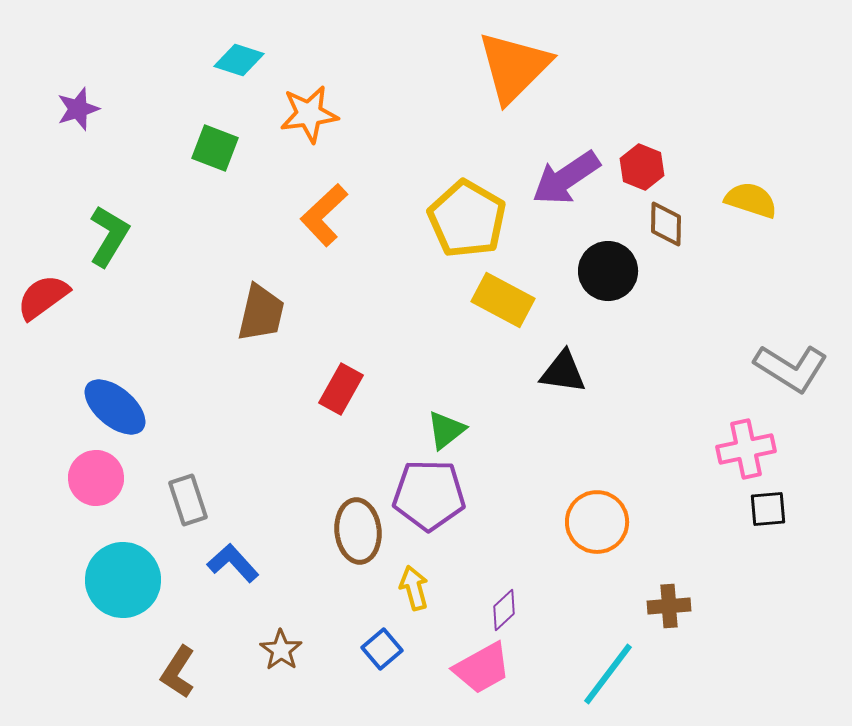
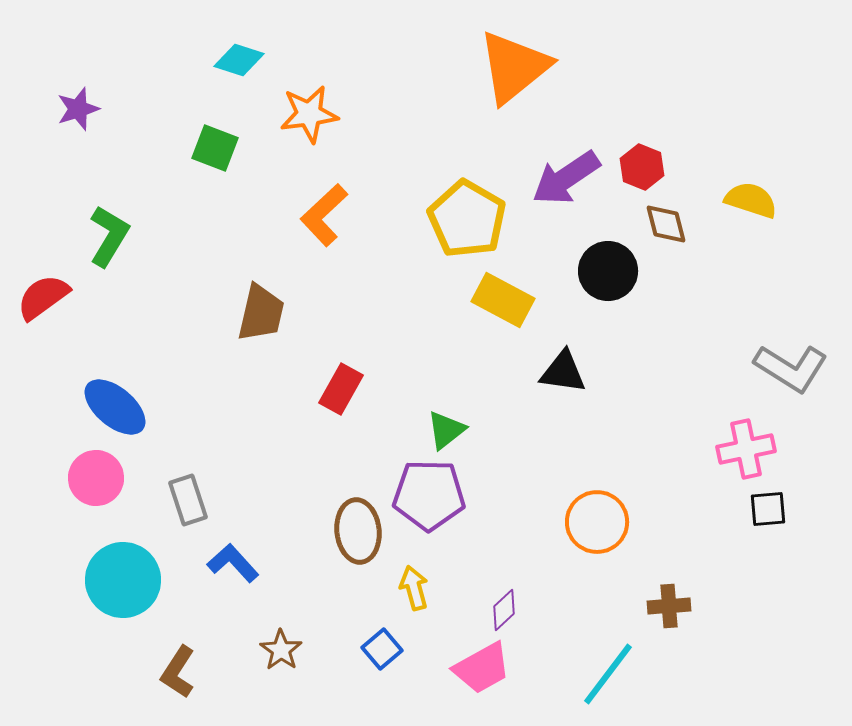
orange triangle: rotated 6 degrees clockwise
brown diamond: rotated 15 degrees counterclockwise
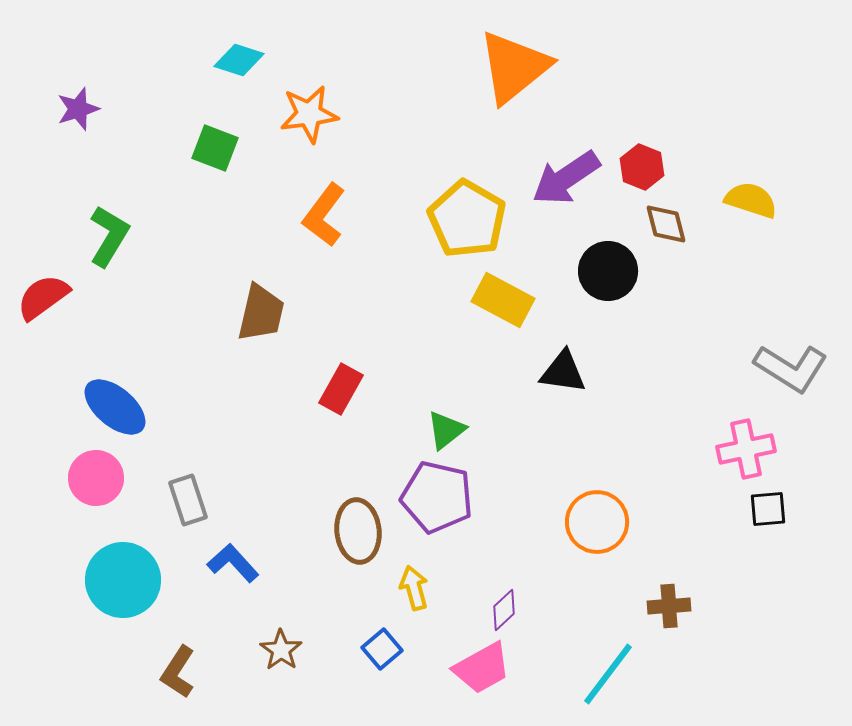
orange L-shape: rotated 10 degrees counterclockwise
purple pentagon: moved 8 px right, 2 px down; rotated 12 degrees clockwise
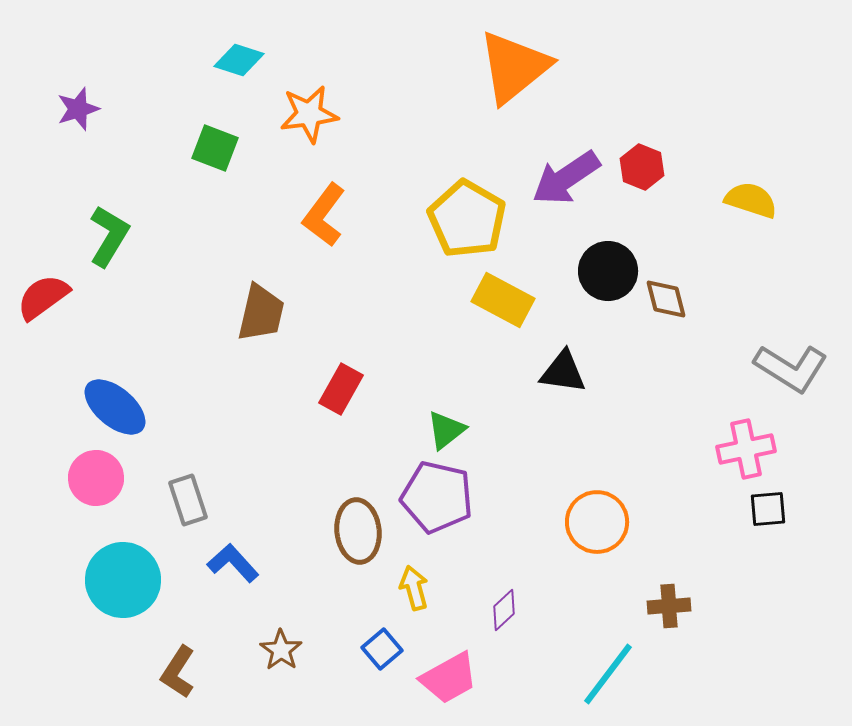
brown diamond: moved 75 px down
pink trapezoid: moved 33 px left, 10 px down
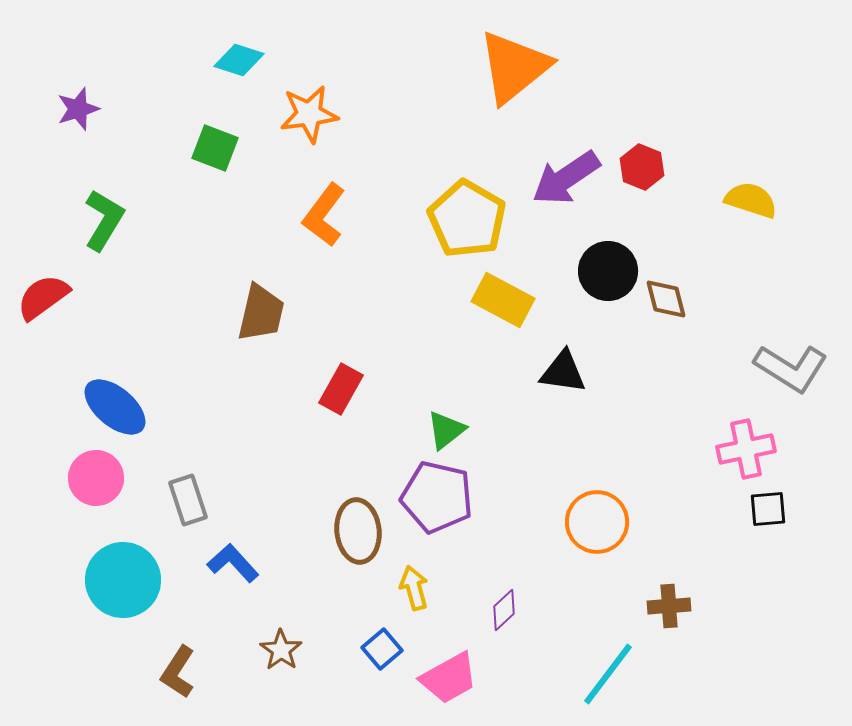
green L-shape: moved 5 px left, 16 px up
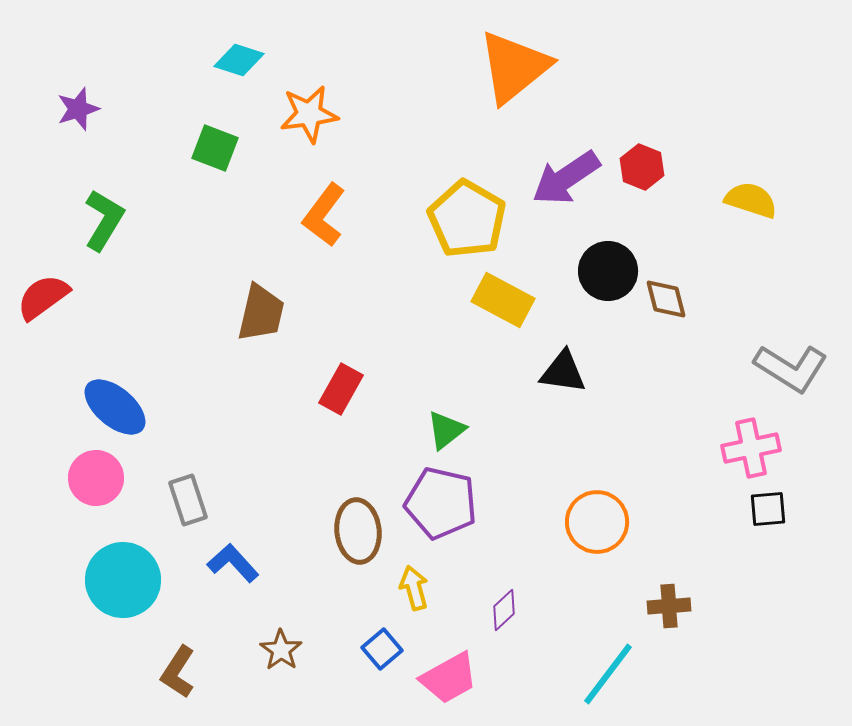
pink cross: moved 5 px right, 1 px up
purple pentagon: moved 4 px right, 6 px down
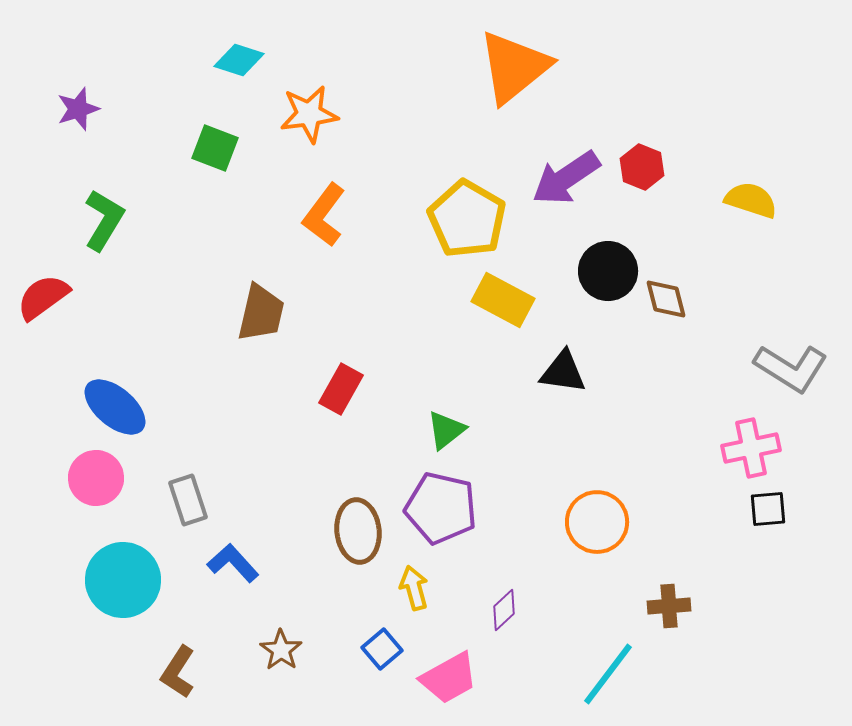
purple pentagon: moved 5 px down
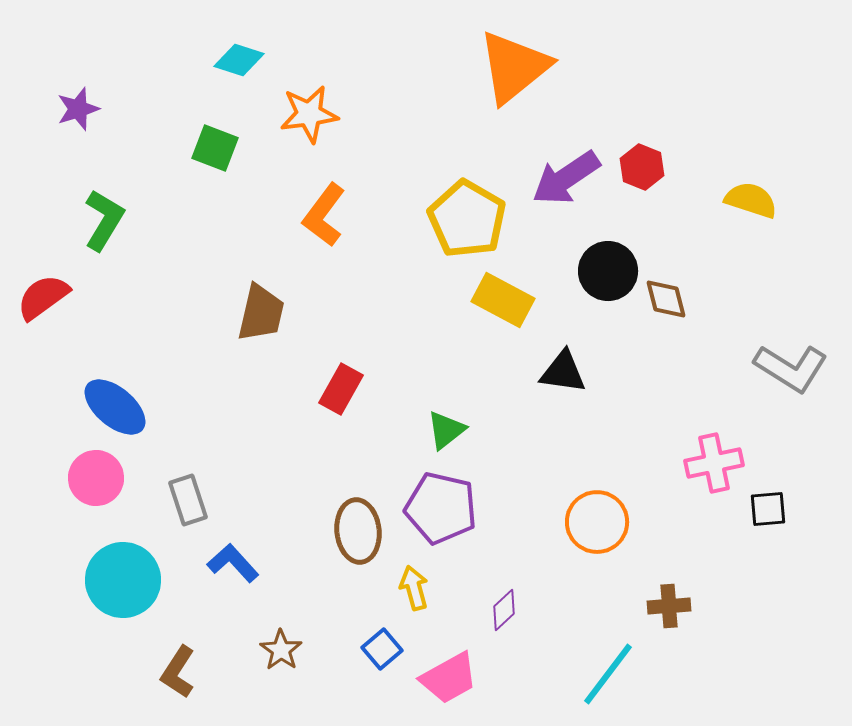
pink cross: moved 37 px left, 15 px down
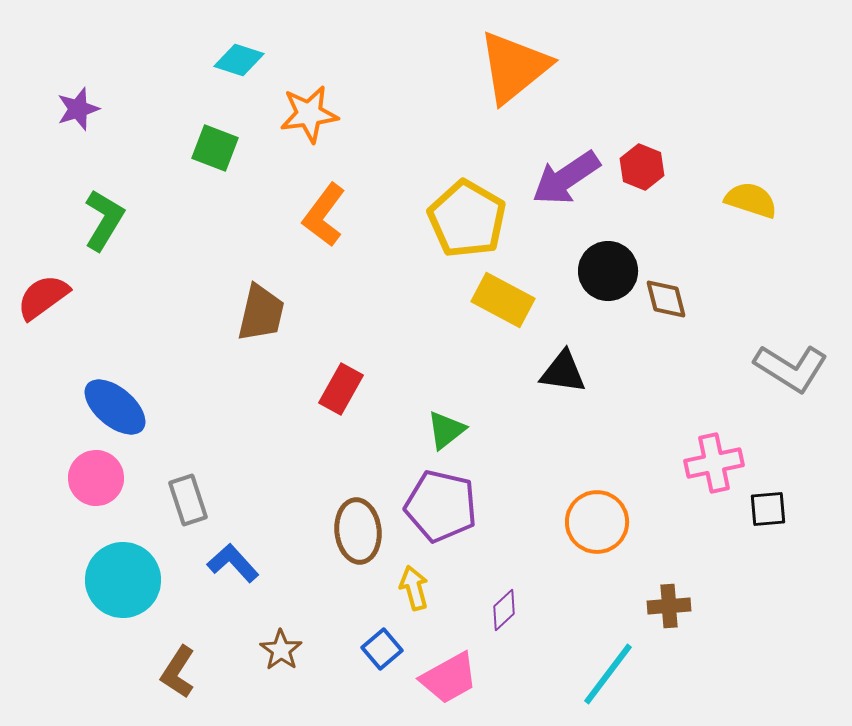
purple pentagon: moved 2 px up
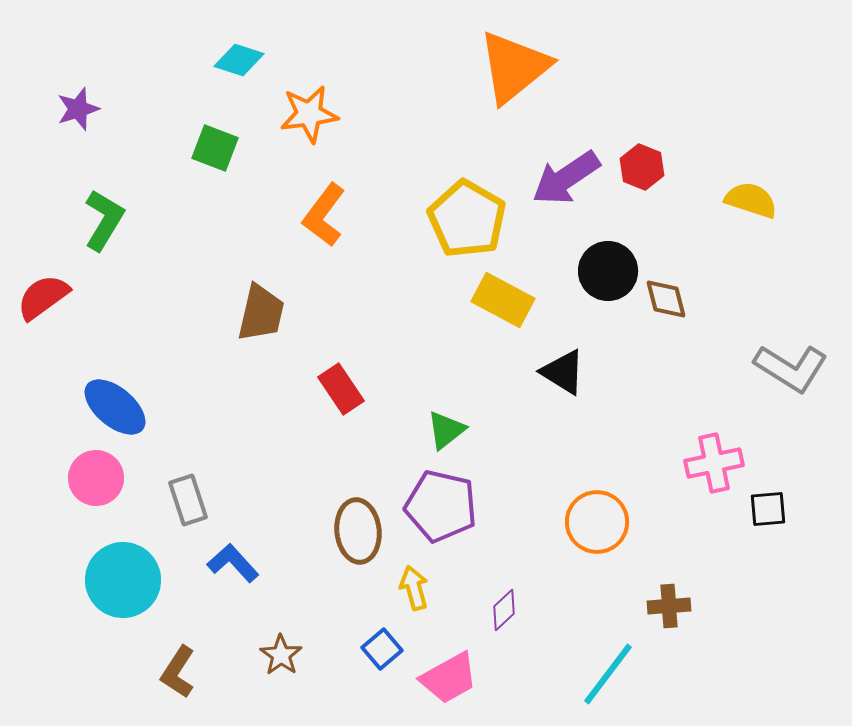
black triangle: rotated 24 degrees clockwise
red rectangle: rotated 63 degrees counterclockwise
brown star: moved 5 px down
